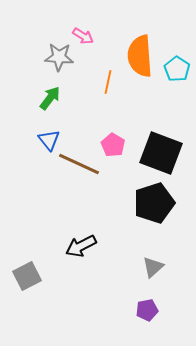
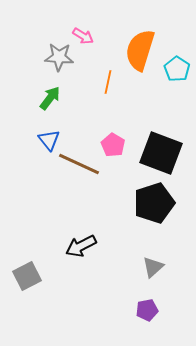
orange semicircle: moved 6 px up; rotated 21 degrees clockwise
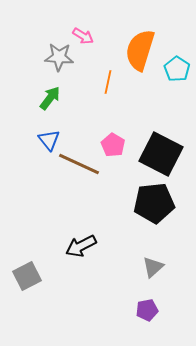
black square: moved 1 px down; rotated 6 degrees clockwise
black pentagon: rotated 12 degrees clockwise
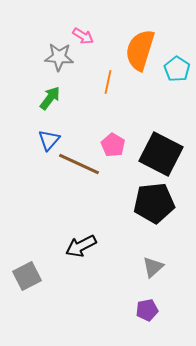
blue triangle: rotated 20 degrees clockwise
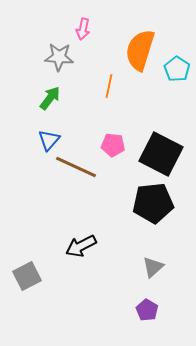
pink arrow: moved 7 px up; rotated 70 degrees clockwise
orange line: moved 1 px right, 4 px down
pink pentagon: rotated 25 degrees counterclockwise
brown line: moved 3 px left, 3 px down
black pentagon: moved 1 px left
purple pentagon: rotated 30 degrees counterclockwise
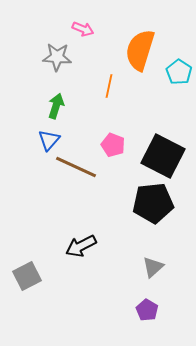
pink arrow: rotated 80 degrees counterclockwise
gray star: moved 2 px left
cyan pentagon: moved 2 px right, 3 px down
green arrow: moved 6 px right, 8 px down; rotated 20 degrees counterclockwise
pink pentagon: rotated 15 degrees clockwise
black square: moved 2 px right, 2 px down
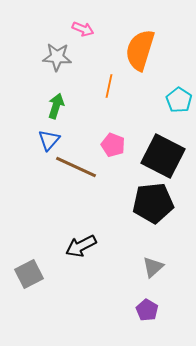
cyan pentagon: moved 28 px down
gray square: moved 2 px right, 2 px up
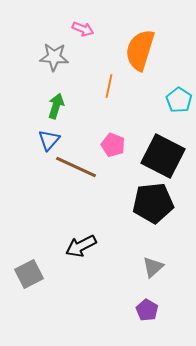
gray star: moved 3 px left
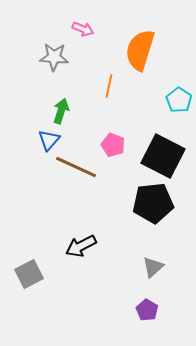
green arrow: moved 5 px right, 5 px down
